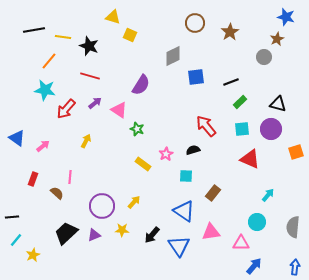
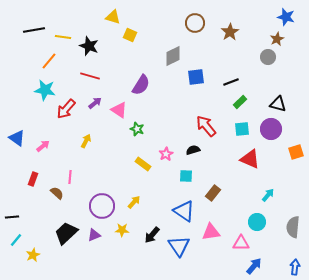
gray circle at (264, 57): moved 4 px right
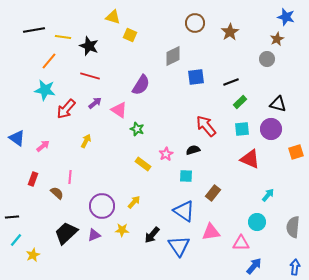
gray circle at (268, 57): moved 1 px left, 2 px down
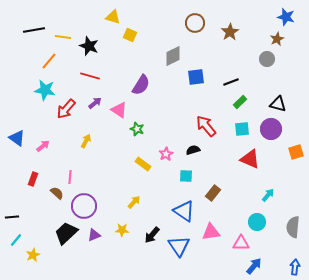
purple circle at (102, 206): moved 18 px left
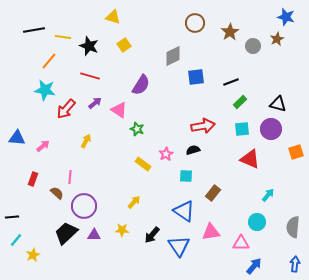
yellow square at (130, 35): moved 6 px left, 10 px down; rotated 32 degrees clockwise
gray circle at (267, 59): moved 14 px left, 13 px up
red arrow at (206, 126): moved 3 px left; rotated 120 degrees clockwise
blue triangle at (17, 138): rotated 30 degrees counterclockwise
purple triangle at (94, 235): rotated 24 degrees clockwise
blue arrow at (295, 267): moved 3 px up
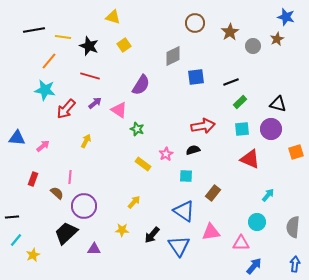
purple triangle at (94, 235): moved 14 px down
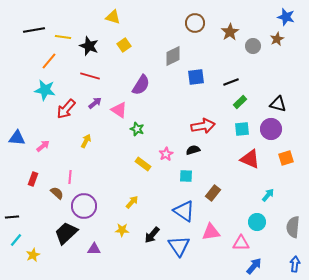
orange square at (296, 152): moved 10 px left, 6 px down
yellow arrow at (134, 202): moved 2 px left
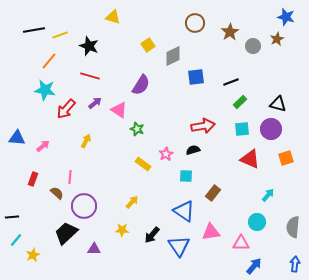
yellow line at (63, 37): moved 3 px left, 2 px up; rotated 28 degrees counterclockwise
yellow square at (124, 45): moved 24 px right
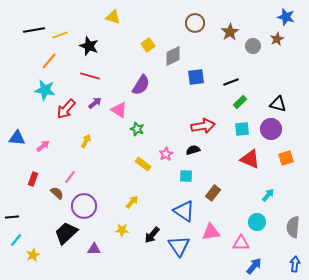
pink line at (70, 177): rotated 32 degrees clockwise
